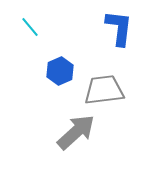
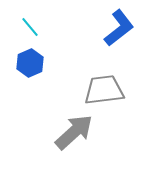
blue L-shape: rotated 45 degrees clockwise
blue hexagon: moved 30 px left, 8 px up
gray arrow: moved 2 px left
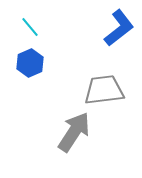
gray arrow: rotated 15 degrees counterclockwise
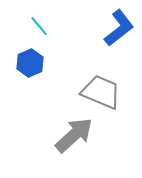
cyan line: moved 9 px right, 1 px up
gray trapezoid: moved 3 px left, 2 px down; rotated 30 degrees clockwise
gray arrow: moved 3 px down; rotated 15 degrees clockwise
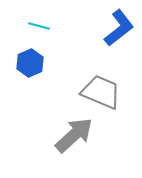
cyan line: rotated 35 degrees counterclockwise
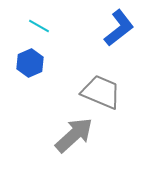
cyan line: rotated 15 degrees clockwise
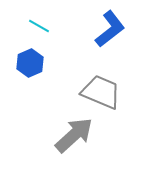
blue L-shape: moved 9 px left, 1 px down
